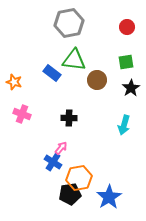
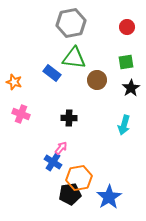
gray hexagon: moved 2 px right
green triangle: moved 2 px up
pink cross: moved 1 px left
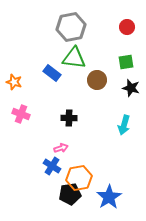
gray hexagon: moved 4 px down
black star: rotated 24 degrees counterclockwise
pink arrow: rotated 32 degrees clockwise
blue cross: moved 1 px left, 4 px down
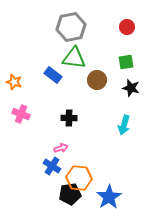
blue rectangle: moved 1 px right, 2 px down
orange hexagon: rotated 15 degrees clockwise
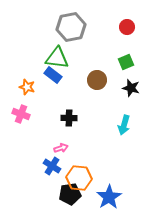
green triangle: moved 17 px left
green square: rotated 14 degrees counterclockwise
orange star: moved 13 px right, 5 px down
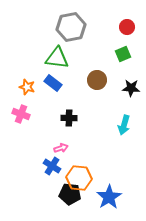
green square: moved 3 px left, 8 px up
blue rectangle: moved 8 px down
black star: rotated 12 degrees counterclockwise
black pentagon: rotated 15 degrees clockwise
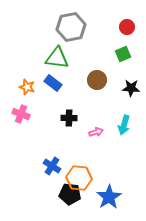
pink arrow: moved 35 px right, 16 px up
